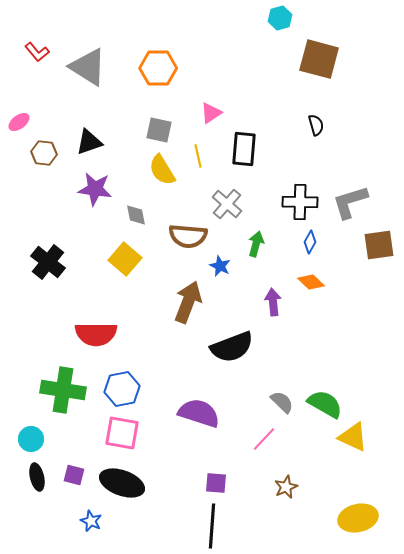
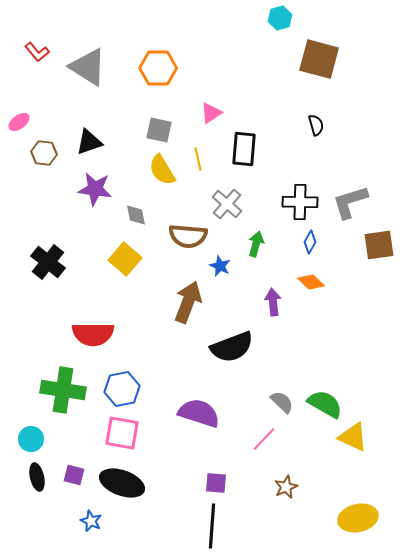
yellow line at (198, 156): moved 3 px down
red semicircle at (96, 334): moved 3 px left
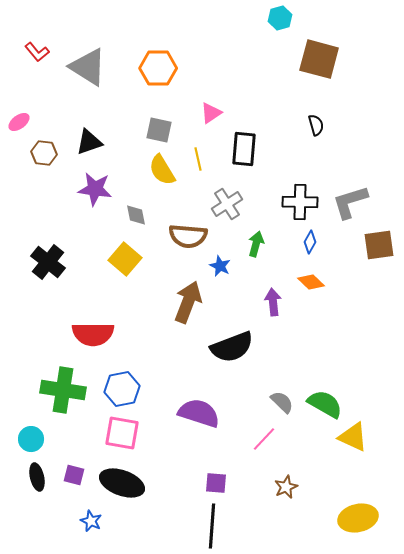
gray cross at (227, 204): rotated 16 degrees clockwise
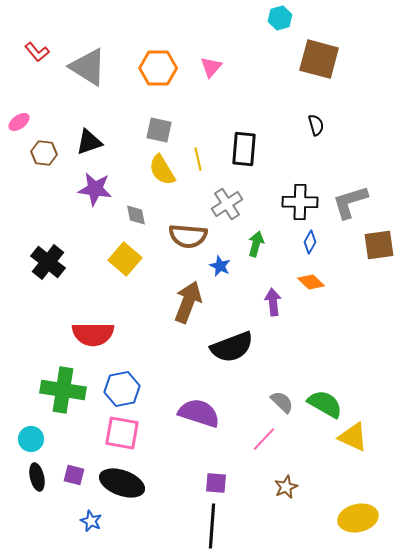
pink triangle at (211, 113): moved 46 px up; rotated 15 degrees counterclockwise
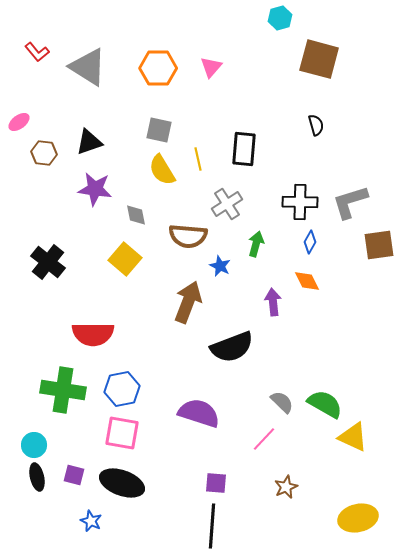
orange diamond at (311, 282): moved 4 px left, 1 px up; rotated 20 degrees clockwise
cyan circle at (31, 439): moved 3 px right, 6 px down
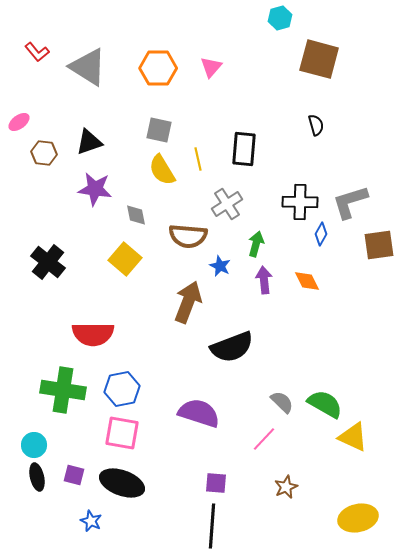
blue diamond at (310, 242): moved 11 px right, 8 px up
purple arrow at (273, 302): moved 9 px left, 22 px up
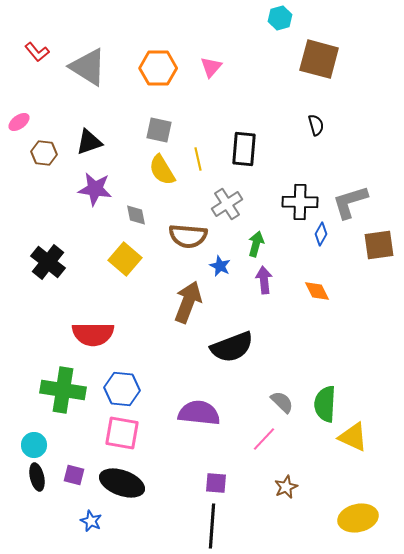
orange diamond at (307, 281): moved 10 px right, 10 px down
blue hexagon at (122, 389): rotated 16 degrees clockwise
green semicircle at (325, 404): rotated 117 degrees counterclockwise
purple semicircle at (199, 413): rotated 12 degrees counterclockwise
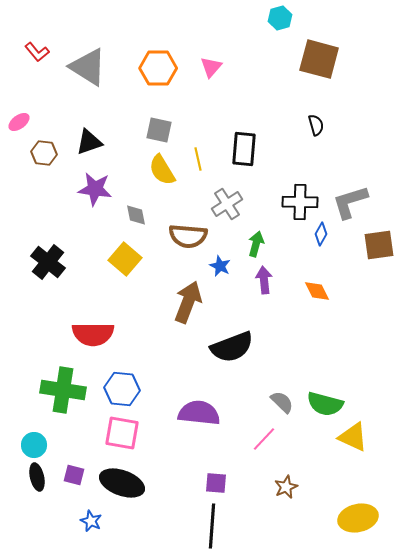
green semicircle at (325, 404): rotated 78 degrees counterclockwise
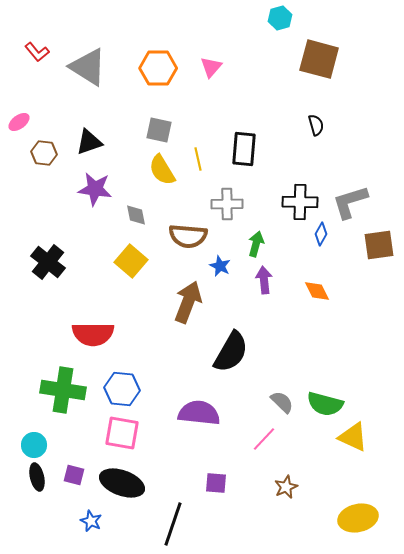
gray cross at (227, 204): rotated 32 degrees clockwise
yellow square at (125, 259): moved 6 px right, 2 px down
black semicircle at (232, 347): moved 1 px left, 5 px down; rotated 39 degrees counterclockwise
black line at (212, 526): moved 39 px left, 2 px up; rotated 15 degrees clockwise
